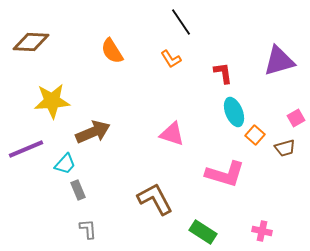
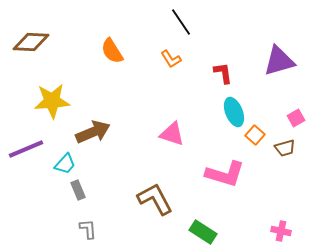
pink cross: moved 19 px right
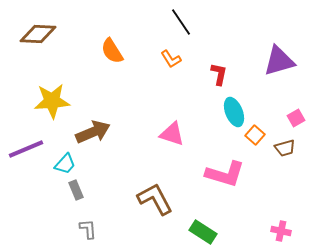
brown diamond: moved 7 px right, 8 px up
red L-shape: moved 4 px left, 1 px down; rotated 20 degrees clockwise
gray rectangle: moved 2 px left
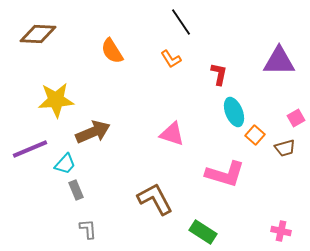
purple triangle: rotated 16 degrees clockwise
yellow star: moved 4 px right, 1 px up
purple line: moved 4 px right
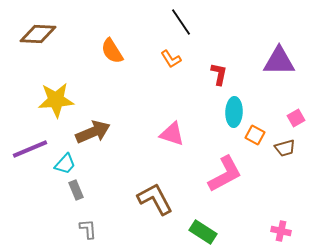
cyan ellipse: rotated 24 degrees clockwise
orange square: rotated 12 degrees counterclockwise
pink L-shape: rotated 45 degrees counterclockwise
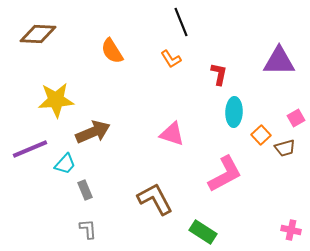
black line: rotated 12 degrees clockwise
orange square: moved 6 px right; rotated 18 degrees clockwise
gray rectangle: moved 9 px right
pink cross: moved 10 px right, 1 px up
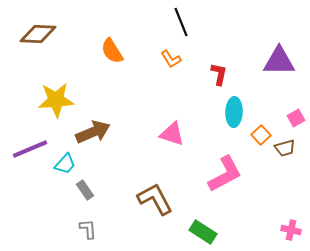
gray rectangle: rotated 12 degrees counterclockwise
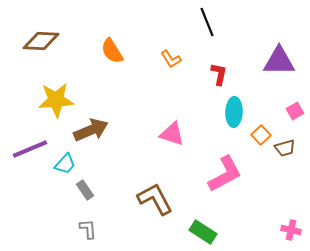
black line: moved 26 px right
brown diamond: moved 3 px right, 7 px down
pink square: moved 1 px left, 7 px up
brown arrow: moved 2 px left, 2 px up
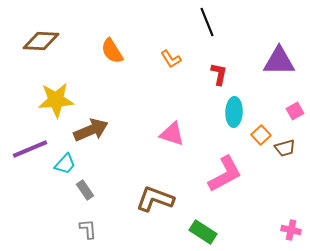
brown L-shape: rotated 42 degrees counterclockwise
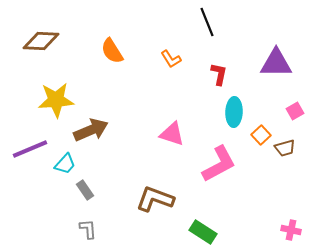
purple triangle: moved 3 px left, 2 px down
pink L-shape: moved 6 px left, 10 px up
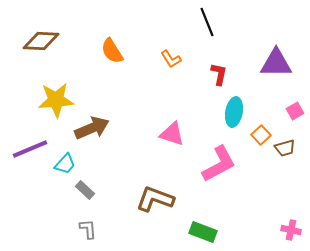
cyan ellipse: rotated 8 degrees clockwise
brown arrow: moved 1 px right, 2 px up
gray rectangle: rotated 12 degrees counterclockwise
green rectangle: rotated 12 degrees counterclockwise
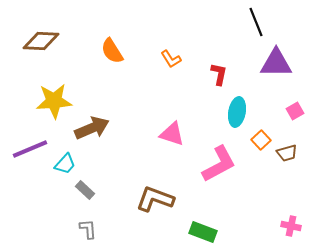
black line: moved 49 px right
yellow star: moved 2 px left, 1 px down
cyan ellipse: moved 3 px right
orange square: moved 5 px down
brown trapezoid: moved 2 px right, 5 px down
pink cross: moved 4 px up
